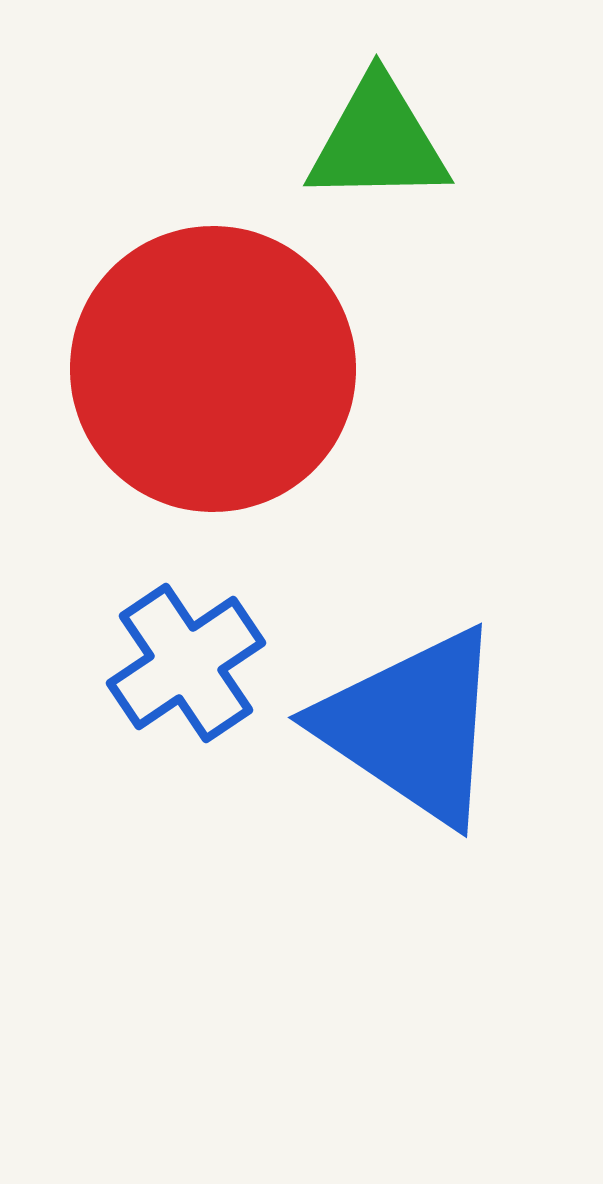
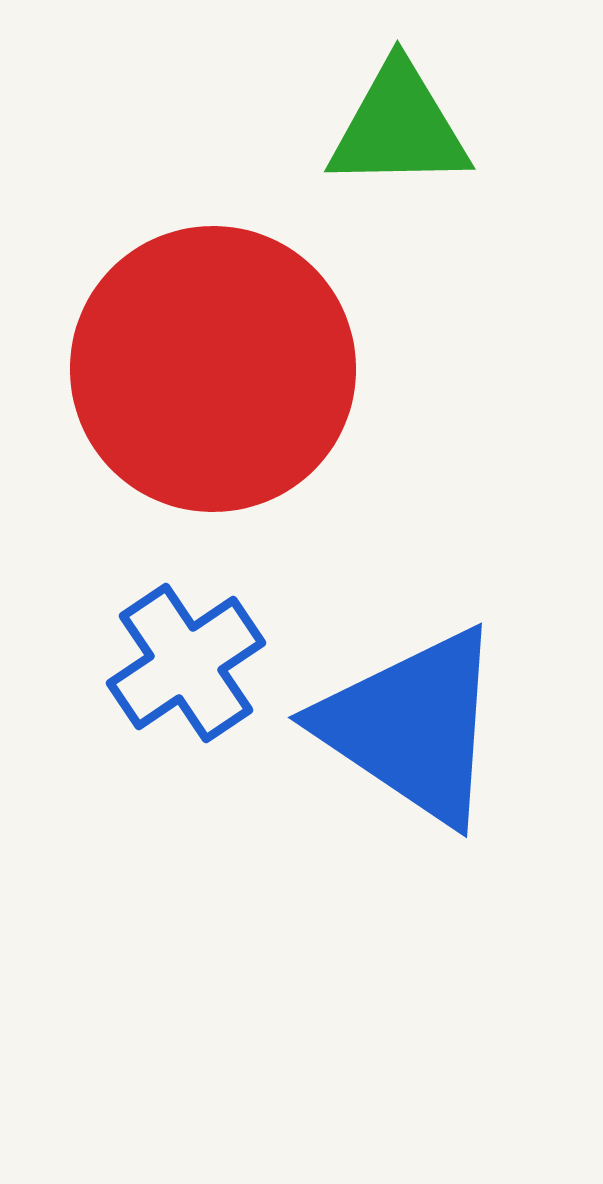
green triangle: moved 21 px right, 14 px up
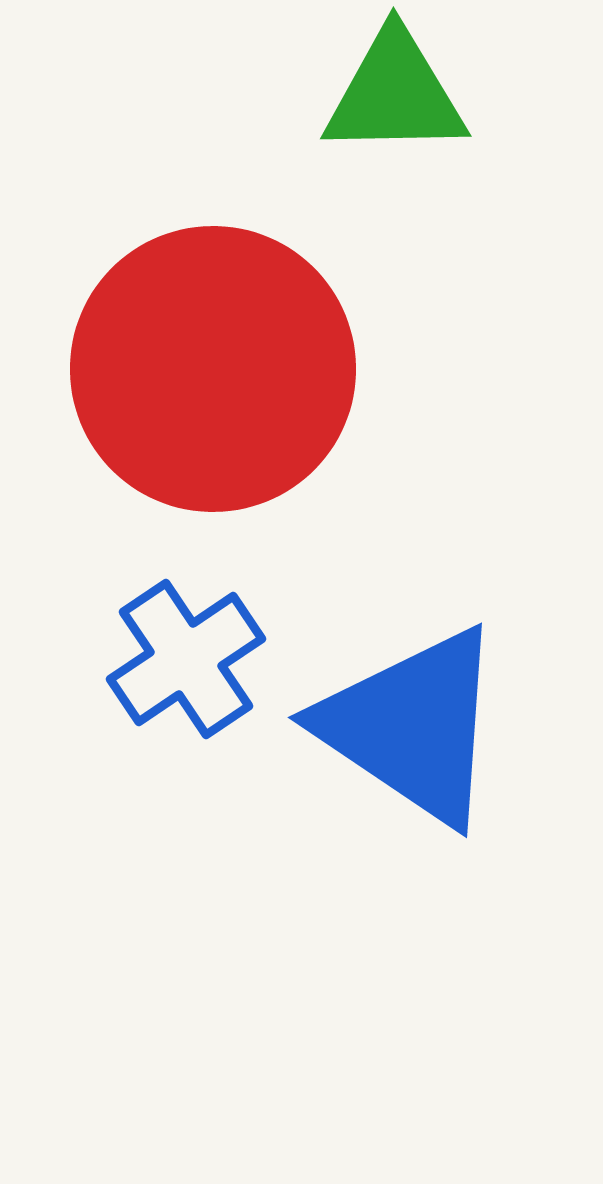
green triangle: moved 4 px left, 33 px up
blue cross: moved 4 px up
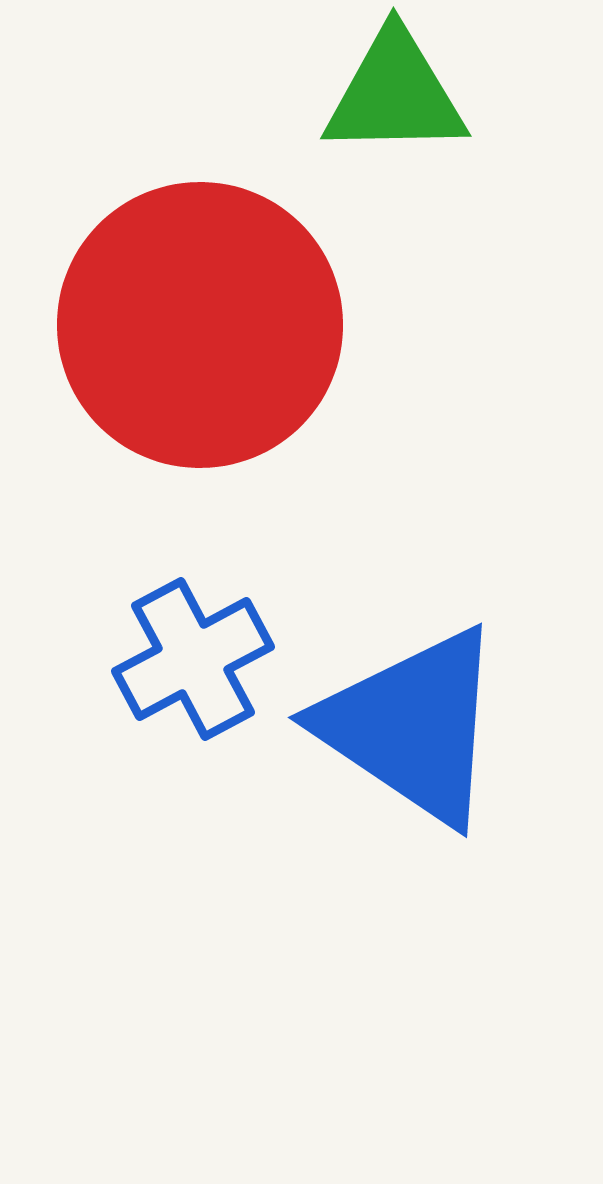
red circle: moved 13 px left, 44 px up
blue cross: moved 7 px right; rotated 6 degrees clockwise
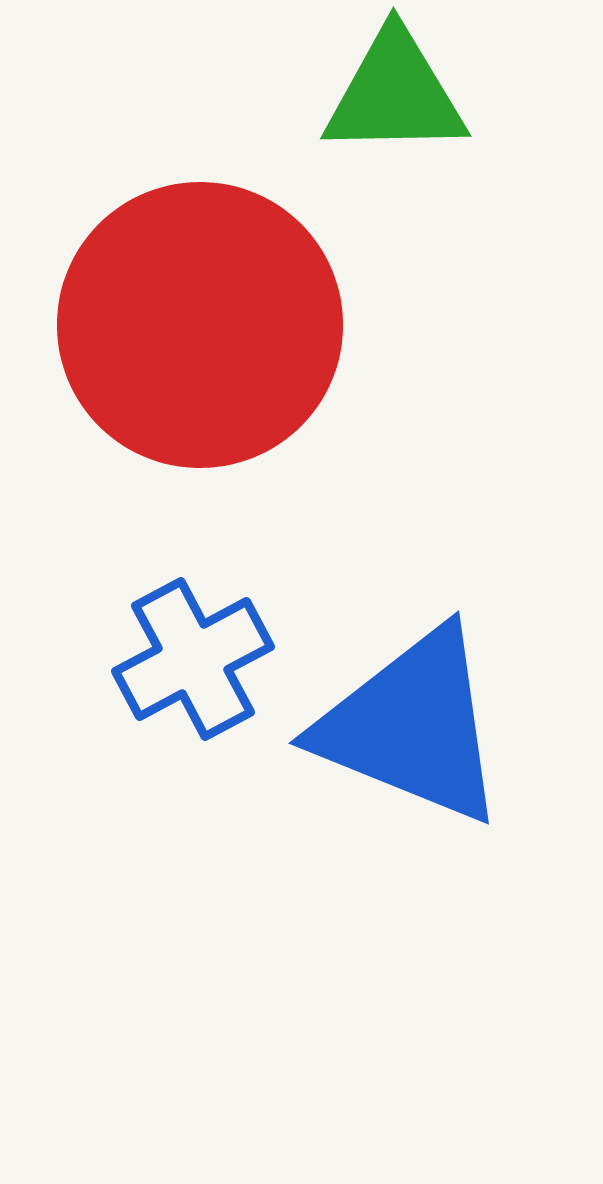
blue triangle: rotated 12 degrees counterclockwise
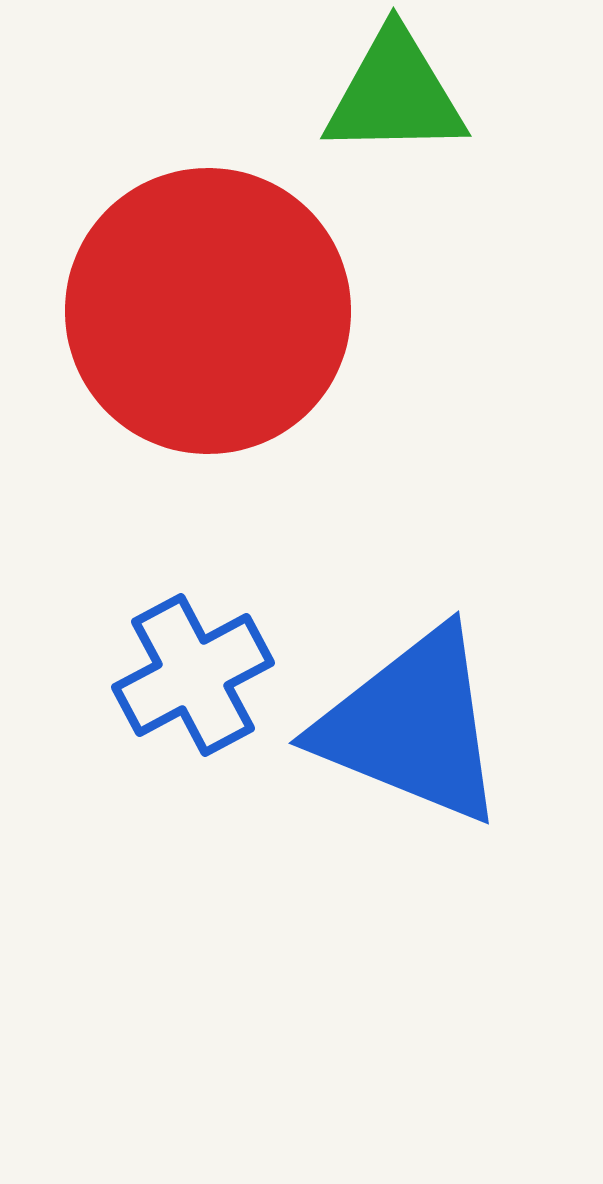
red circle: moved 8 px right, 14 px up
blue cross: moved 16 px down
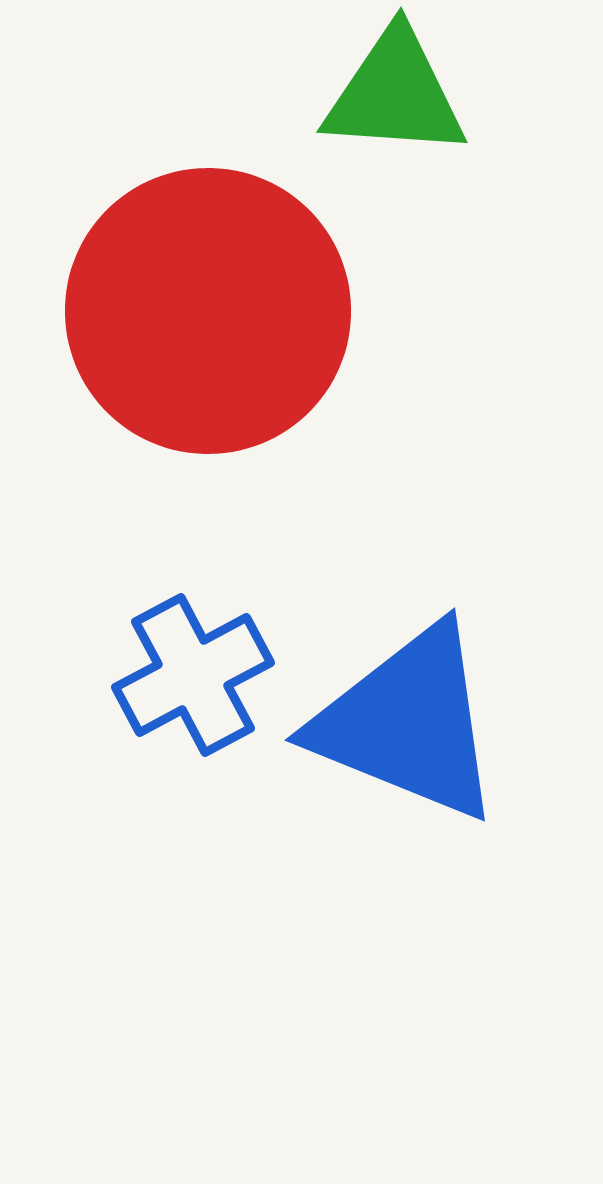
green triangle: rotated 5 degrees clockwise
blue triangle: moved 4 px left, 3 px up
